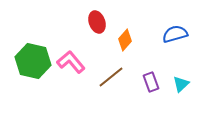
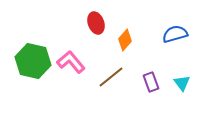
red ellipse: moved 1 px left, 1 px down
cyan triangle: moved 1 px right, 1 px up; rotated 24 degrees counterclockwise
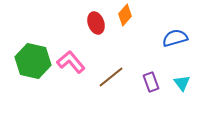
blue semicircle: moved 4 px down
orange diamond: moved 25 px up
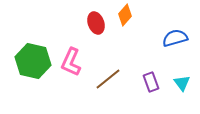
pink L-shape: rotated 116 degrees counterclockwise
brown line: moved 3 px left, 2 px down
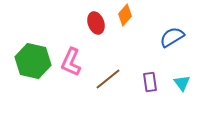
blue semicircle: moved 3 px left, 1 px up; rotated 15 degrees counterclockwise
purple rectangle: moved 1 px left; rotated 12 degrees clockwise
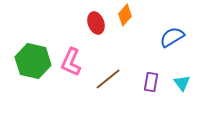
purple rectangle: moved 1 px right; rotated 18 degrees clockwise
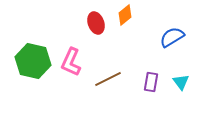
orange diamond: rotated 10 degrees clockwise
brown line: rotated 12 degrees clockwise
cyan triangle: moved 1 px left, 1 px up
